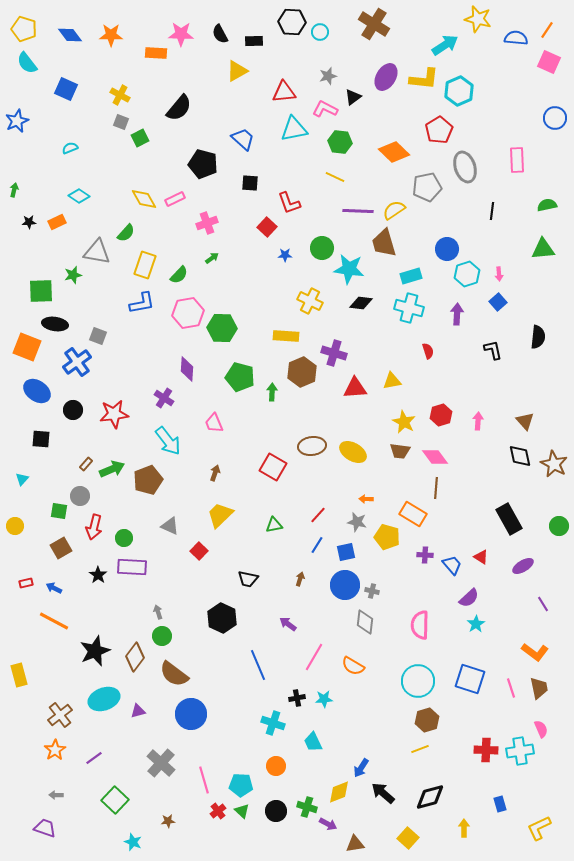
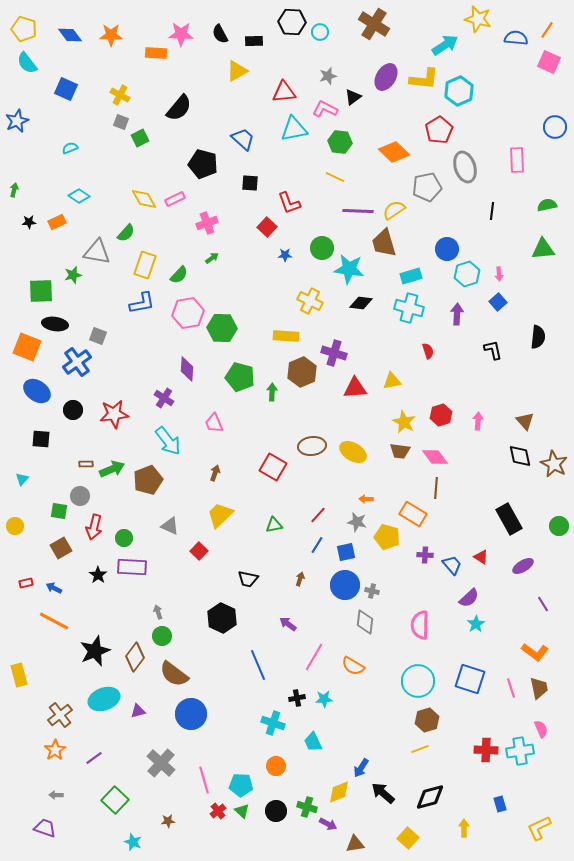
blue circle at (555, 118): moved 9 px down
brown rectangle at (86, 464): rotated 48 degrees clockwise
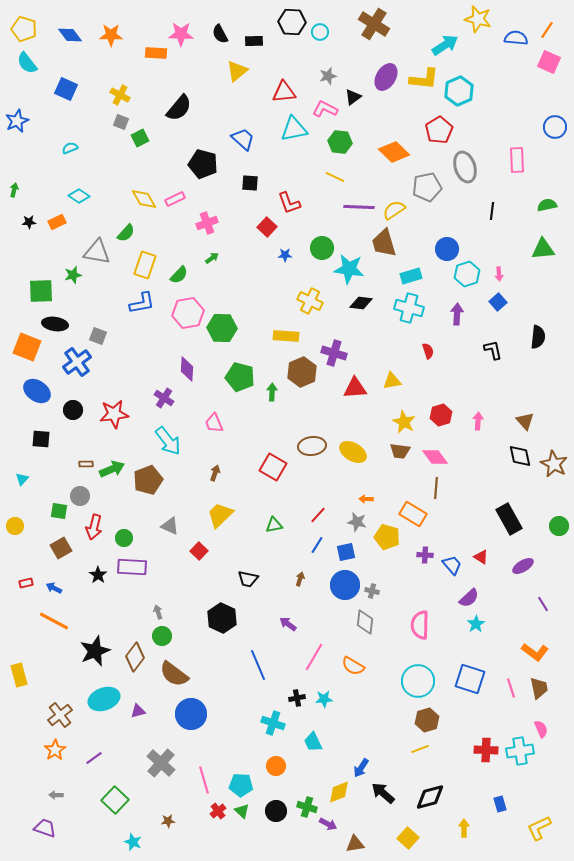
yellow triangle at (237, 71): rotated 10 degrees counterclockwise
purple line at (358, 211): moved 1 px right, 4 px up
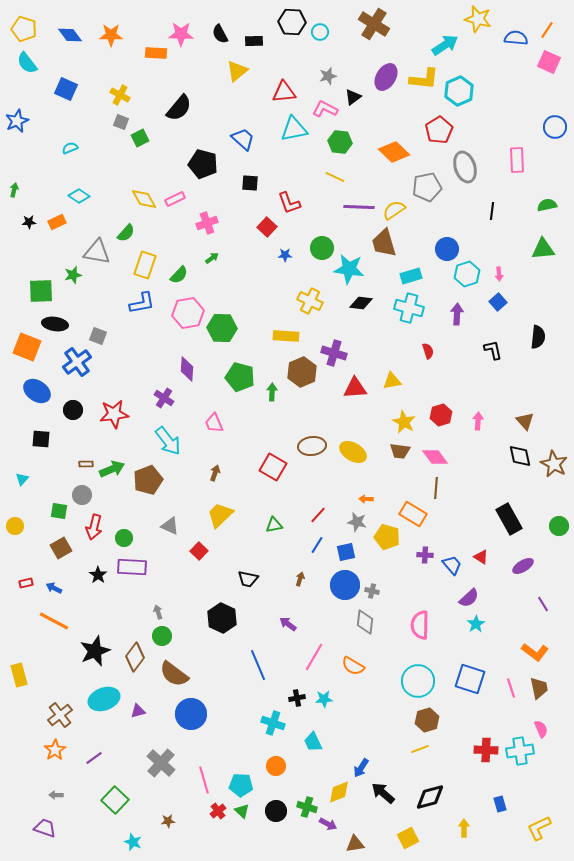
gray circle at (80, 496): moved 2 px right, 1 px up
yellow square at (408, 838): rotated 20 degrees clockwise
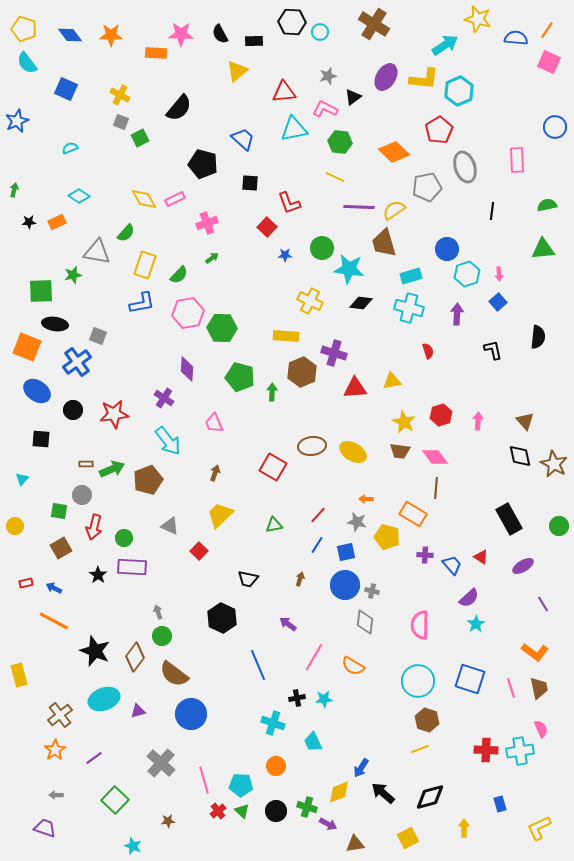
black star at (95, 651): rotated 28 degrees counterclockwise
brown hexagon at (427, 720): rotated 25 degrees counterclockwise
cyan star at (133, 842): moved 4 px down
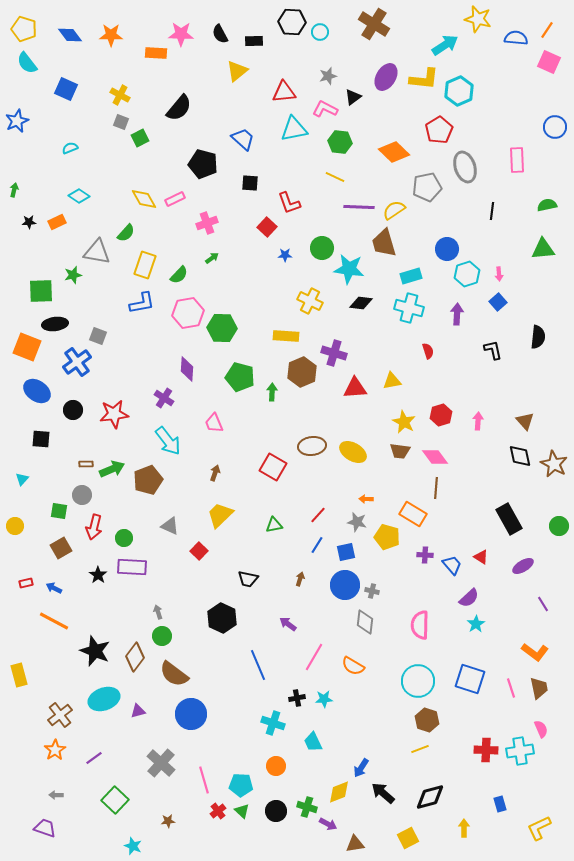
black ellipse at (55, 324): rotated 15 degrees counterclockwise
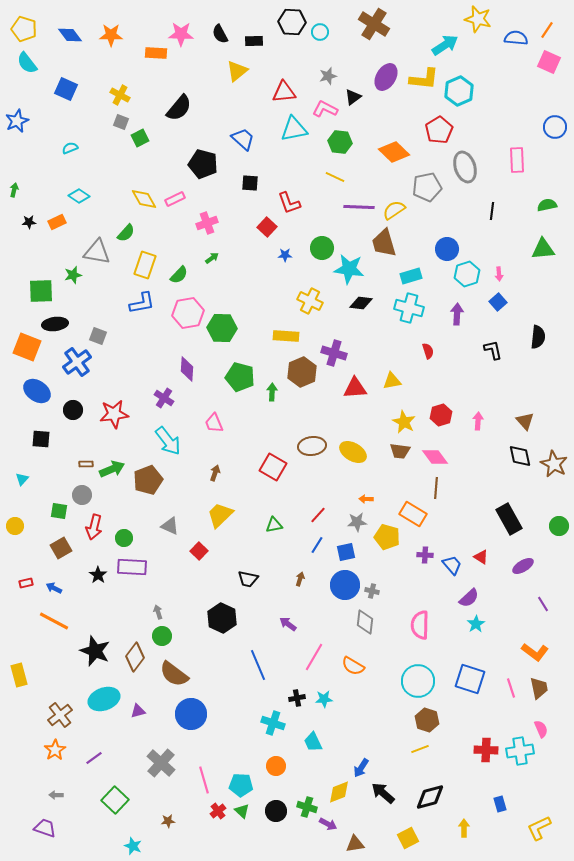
gray star at (357, 522): rotated 18 degrees counterclockwise
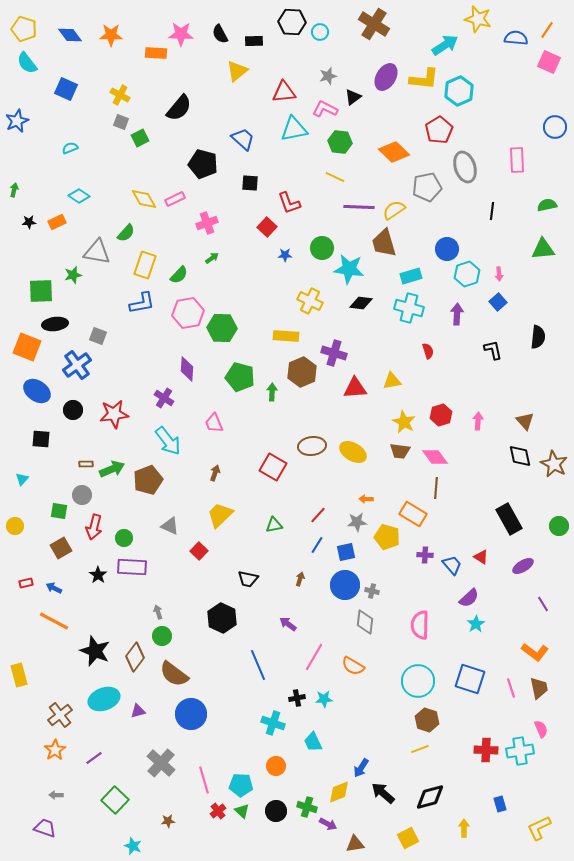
blue cross at (77, 362): moved 3 px down
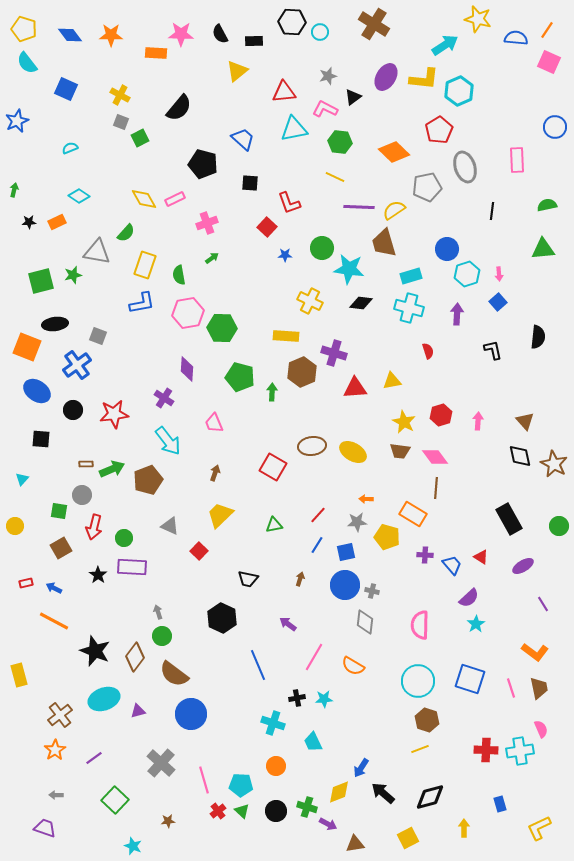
green semicircle at (179, 275): rotated 126 degrees clockwise
green square at (41, 291): moved 10 px up; rotated 12 degrees counterclockwise
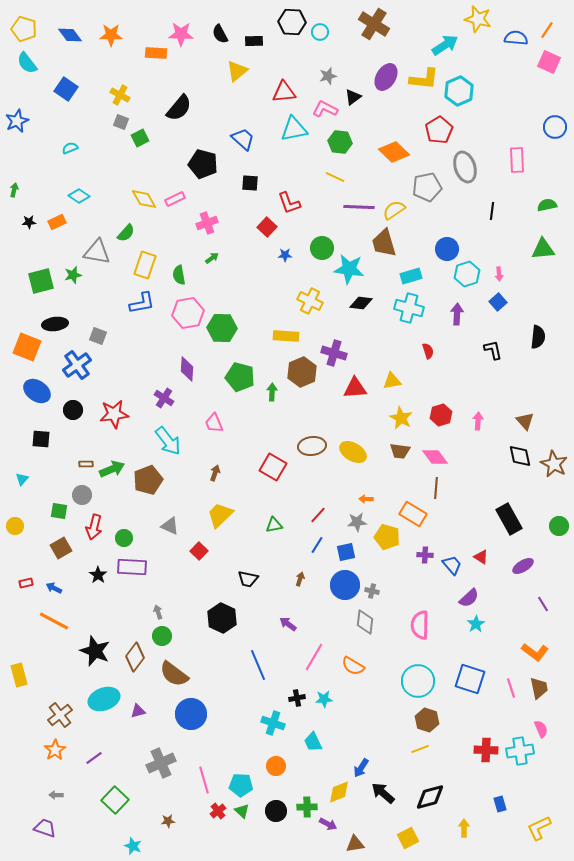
blue square at (66, 89): rotated 10 degrees clockwise
yellow star at (404, 422): moved 3 px left, 4 px up
gray cross at (161, 763): rotated 24 degrees clockwise
green cross at (307, 807): rotated 18 degrees counterclockwise
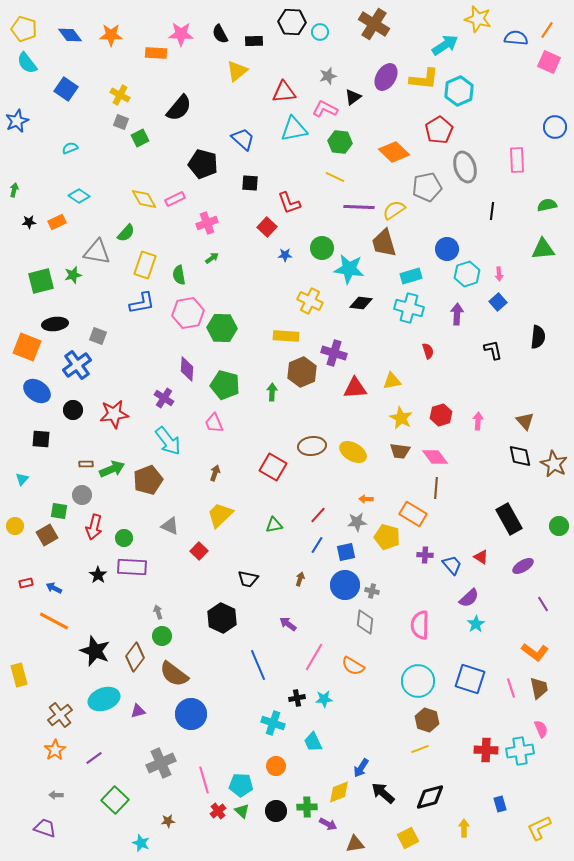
green pentagon at (240, 377): moved 15 px left, 8 px down
brown square at (61, 548): moved 14 px left, 13 px up
cyan star at (133, 846): moved 8 px right, 3 px up
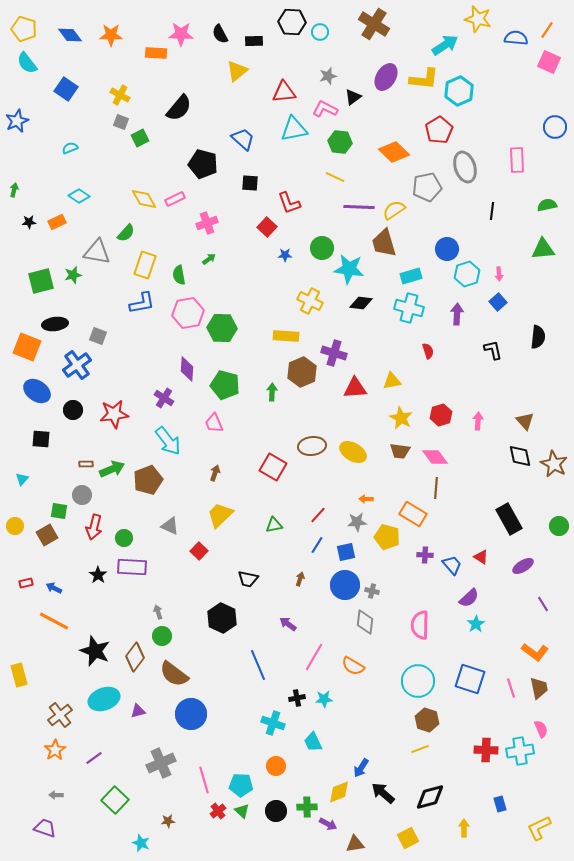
green arrow at (212, 258): moved 3 px left, 1 px down
